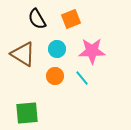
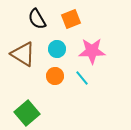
green square: rotated 35 degrees counterclockwise
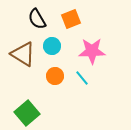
cyan circle: moved 5 px left, 3 px up
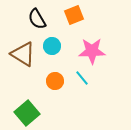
orange square: moved 3 px right, 4 px up
orange circle: moved 5 px down
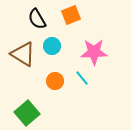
orange square: moved 3 px left
pink star: moved 2 px right, 1 px down
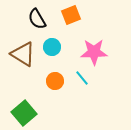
cyan circle: moved 1 px down
green square: moved 3 px left
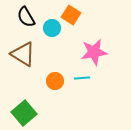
orange square: rotated 36 degrees counterclockwise
black semicircle: moved 11 px left, 2 px up
cyan circle: moved 19 px up
pink star: rotated 8 degrees counterclockwise
cyan line: rotated 56 degrees counterclockwise
